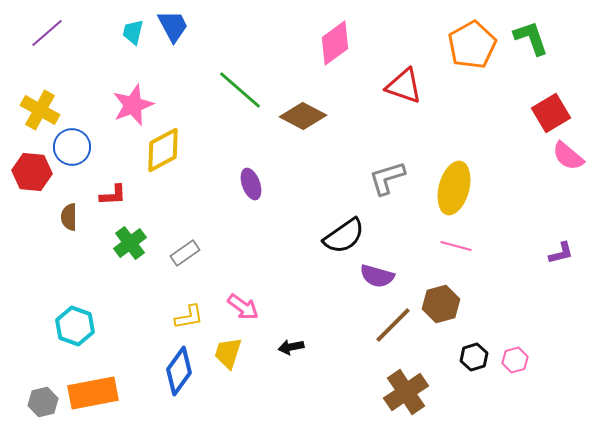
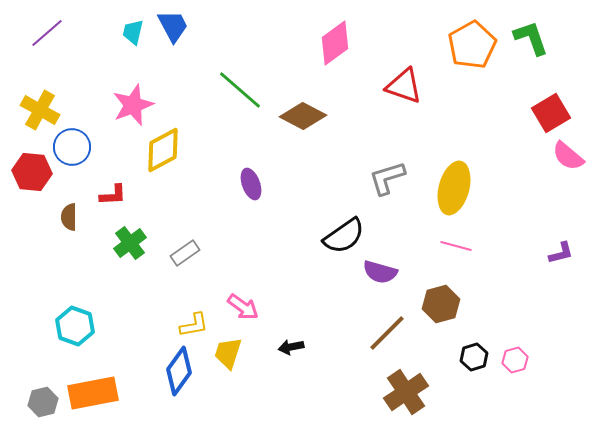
purple semicircle: moved 3 px right, 4 px up
yellow L-shape: moved 5 px right, 8 px down
brown line: moved 6 px left, 8 px down
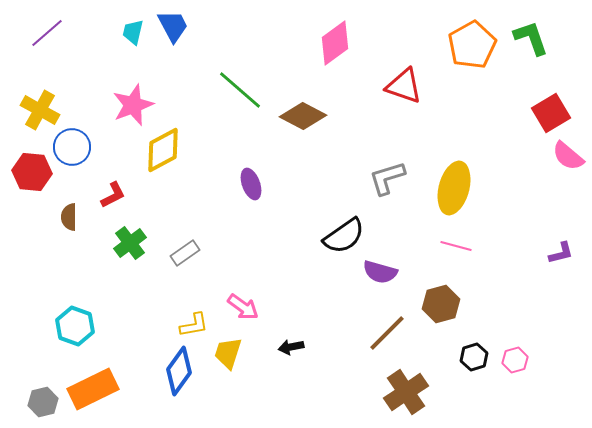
red L-shape: rotated 24 degrees counterclockwise
orange rectangle: moved 4 px up; rotated 15 degrees counterclockwise
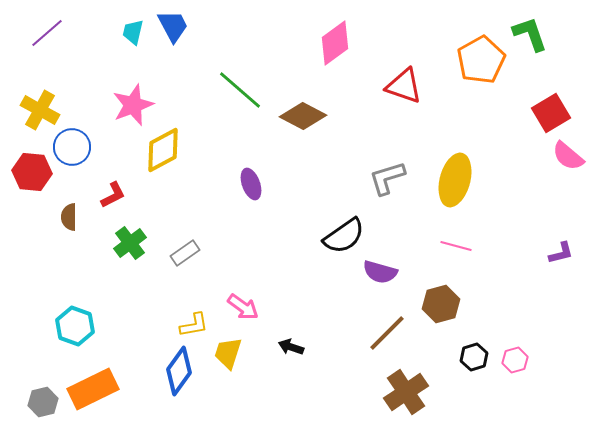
green L-shape: moved 1 px left, 4 px up
orange pentagon: moved 9 px right, 15 px down
yellow ellipse: moved 1 px right, 8 px up
black arrow: rotated 30 degrees clockwise
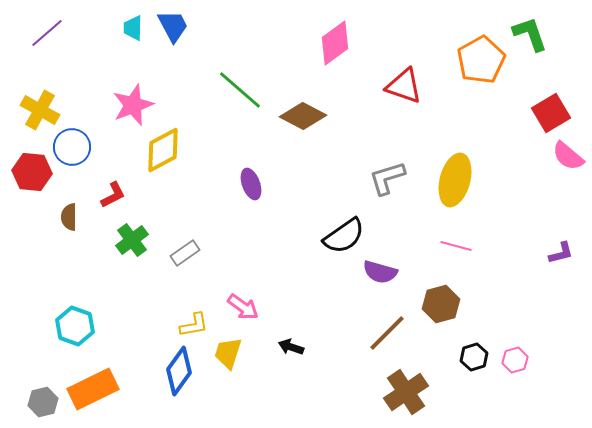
cyan trapezoid: moved 4 px up; rotated 12 degrees counterclockwise
green cross: moved 2 px right, 3 px up
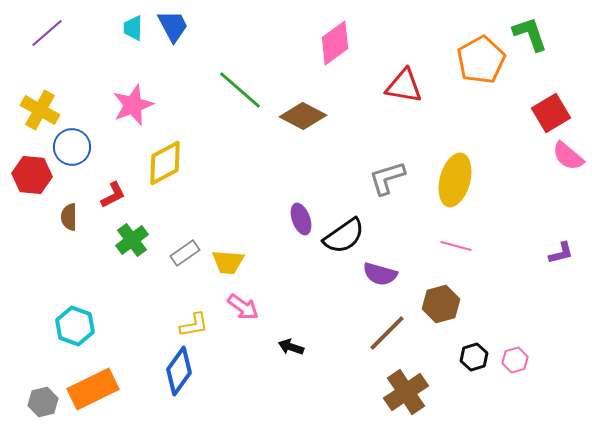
red triangle: rotated 9 degrees counterclockwise
yellow diamond: moved 2 px right, 13 px down
red hexagon: moved 3 px down
purple ellipse: moved 50 px right, 35 px down
purple semicircle: moved 2 px down
yellow trapezoid: moved 91 px up; rotated 104 degrees counterclockwise
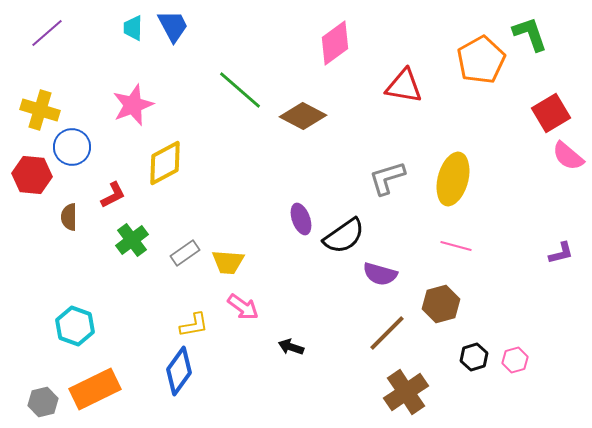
yellow cross: rotated 12 degrees counterclockwise
yellow ellipse: moved 2 px left, 1 px up
orange rectangle: moved 2 px right
